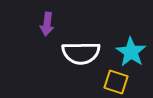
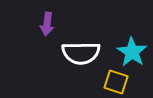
cyan star: moved 1 px right
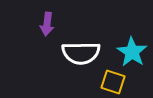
yellow square: moved 3 px left
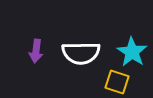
purple arrow: moved 11 px left, 27 px down
yellow square: moved 4 px right
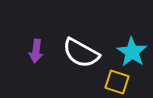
white semicircle: rotated 30 degrees clockwise
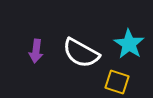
cyan star: moved 3 px left, 8 px up
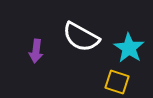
cyan star: moved 4 px down
white semicircle: moved 16 px up
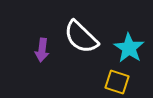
white semicircle: rotated 15 degrees clockwise
purple arrow: moved 6 px right, 1 px up
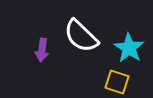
white semicircle: moved 1 px up
